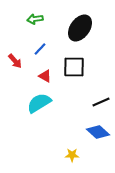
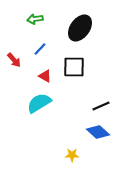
red arrow: moved 1 px left, 1 px up
black line: moved 4 px down
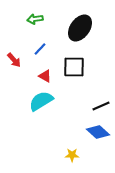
cyan semicircle: moved 2 px right, 2 px up
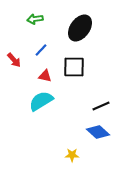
blue line: moved 1 px right, 1 px down
red triangle: rotated 16 degrees counterclockwise
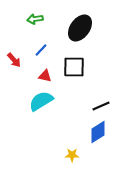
blue diamond: rotated 75 degrees counterclockwise
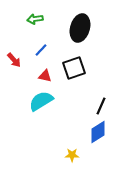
black ellipse: rotated 20 degrees counterclockwise
black square: moved 1 px down; rotated 20 degrees counterclockwise
black line: rotated 42 degrees counterclockwise
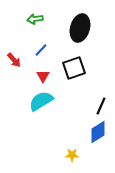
red triangle: moved 2 px left; rotated 48 degrees clockwise
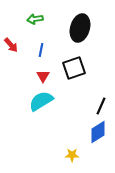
blue line: rotated 32 degrees counterclockwise
red arrow: moved 3 px left, 15 px up
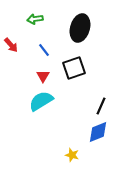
blue line: moved 3 px right; rotated 48 degrees counterclockwise
blue diamond: rotated 10 degrees clockwise
yellow star: rotated 16 degrees clockwise
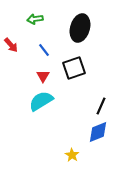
yellow star: rotated 16 degrees clockwise
